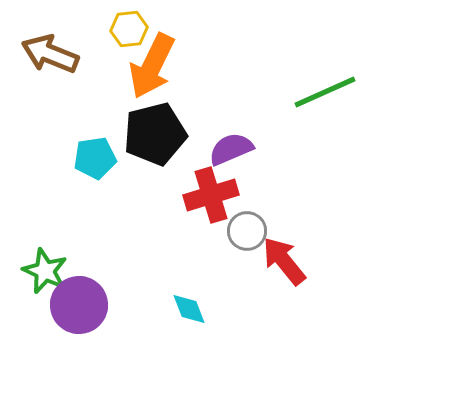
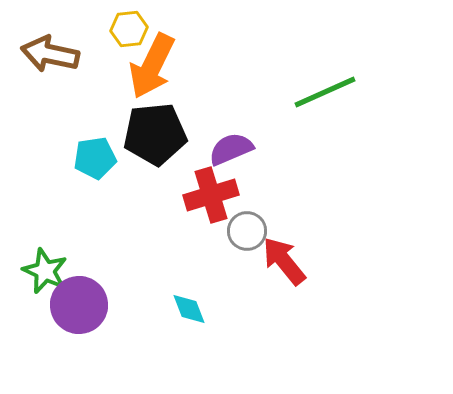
brown arrow: rotated 10 degrees counterclockwise
black pentagon: rotated 8 degrees clockwise
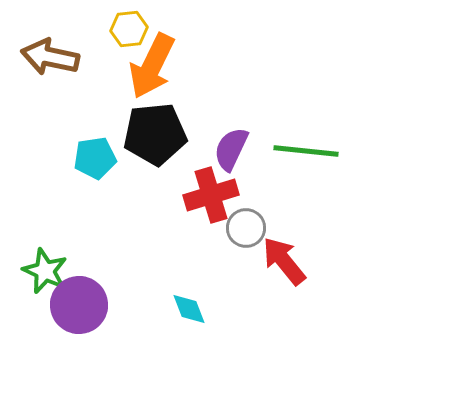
brown arrow: moved 3 px down
green line: moved 19 px left, 59 px down; rotated 30 degrees clockwise
purple semicircle: rotated 42 degrees counterclockwise
gray circle: moved 1 px left, 3 px up
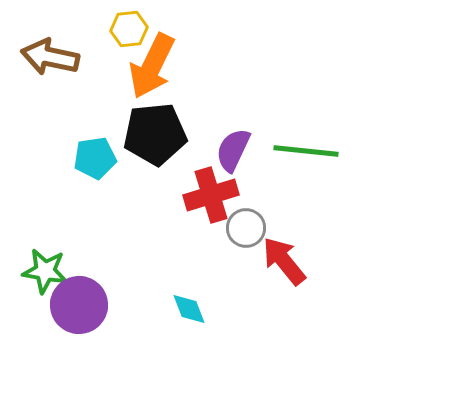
purple semicircle: moved 2 px right, 1 px down
green star: rotated 15 degrees counterclockwise
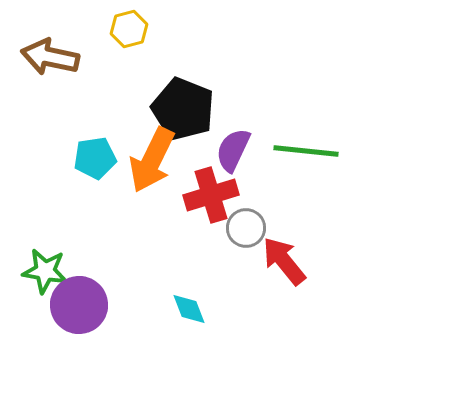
yellow hexagon: rotated 9 degrees counterclockwise
orange arrow: moved 94 px down
black pentagon: moved 28 px right, 25 px up; rotated 28 degrees clockwise
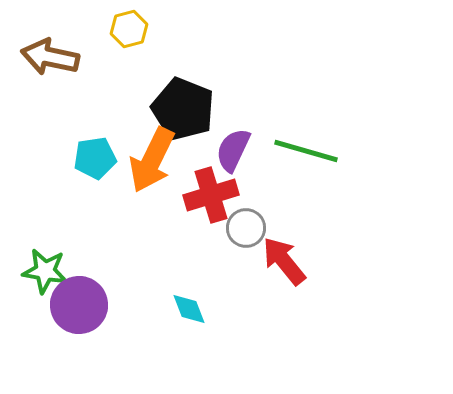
green line: rotated 10 degrees clockwise
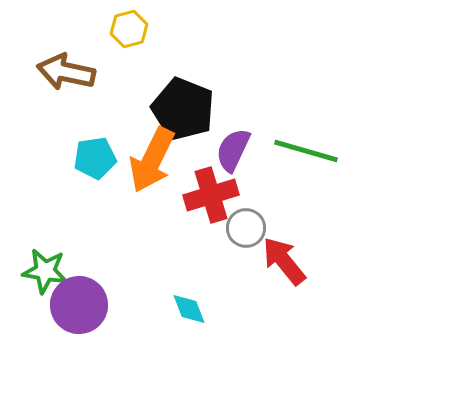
brown arrow: moved 16 px right, 15 px down
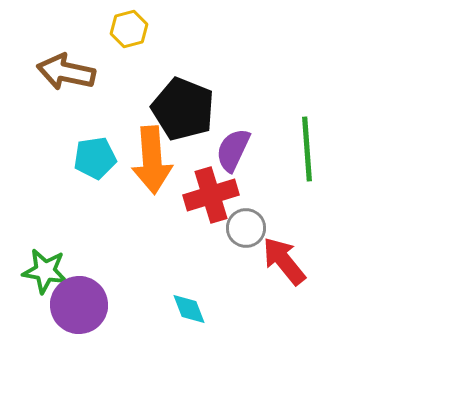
green line: moved 1 px right, 2 px up; rotated 70 degrees clockwise
orange arrow: rotated 30 degrees counterclockwise
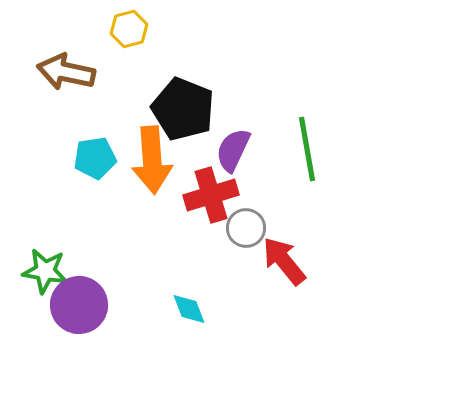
green line: rotated 6 degrees counterclockwise
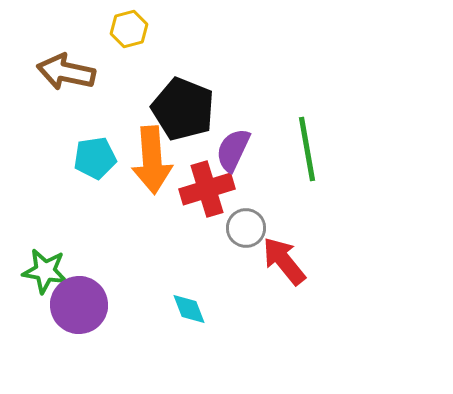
red cross: moved 4 px left, 6 px up
